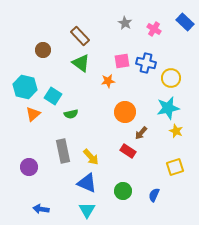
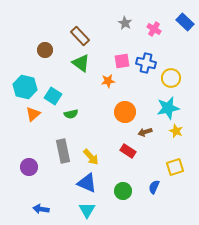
brown circle: moved 2 px right
brown arrow: moved 4 px right, 1 px up; rotated 32 degrees clockwise
blue semicircle: moved 8 px up
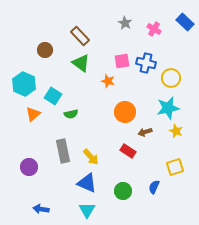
orange star: rotated 24 degrees clockwise
cyan hexagon: moved 1 px left, 3 px up; rotated 10 degrees clockwise
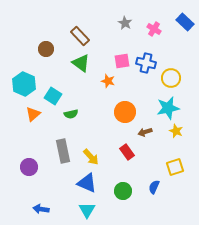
brown circle: moved 1 px right, 1 px up
red rectangle: moved 1 px left, 1 px down; rotated 21 degrees clockwise
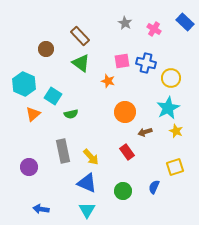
cyan star: rotated 15 degrees counterclockwise
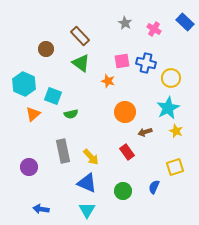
cyan square: rotated 12 degrees counterclockwise
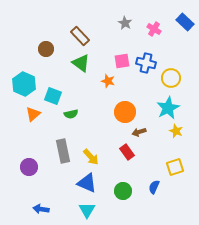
brown arrow: moved 6 px left
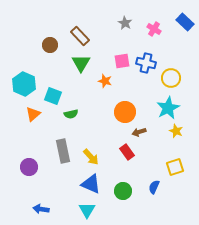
brown circle: moved 4 px right, 4 px up
green triangle: rotated 24 degrees clockwise
orange star: moved 3 px left
blue triangle: moved 4 px right, 1 px down
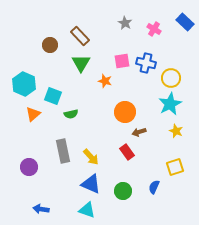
cyan star: moved 2 px right, 4 px up
cyan triangle: rotated 42 degrees counterclockwise
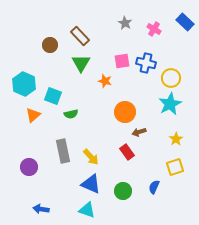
orange triangle: moved 1 px down
yellow star: moved 8 px down; rotated 16 degrees clockwise
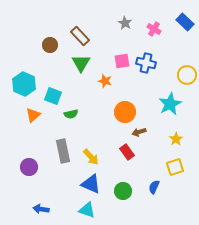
yellow circle: moved 16 px right, 3 px up
